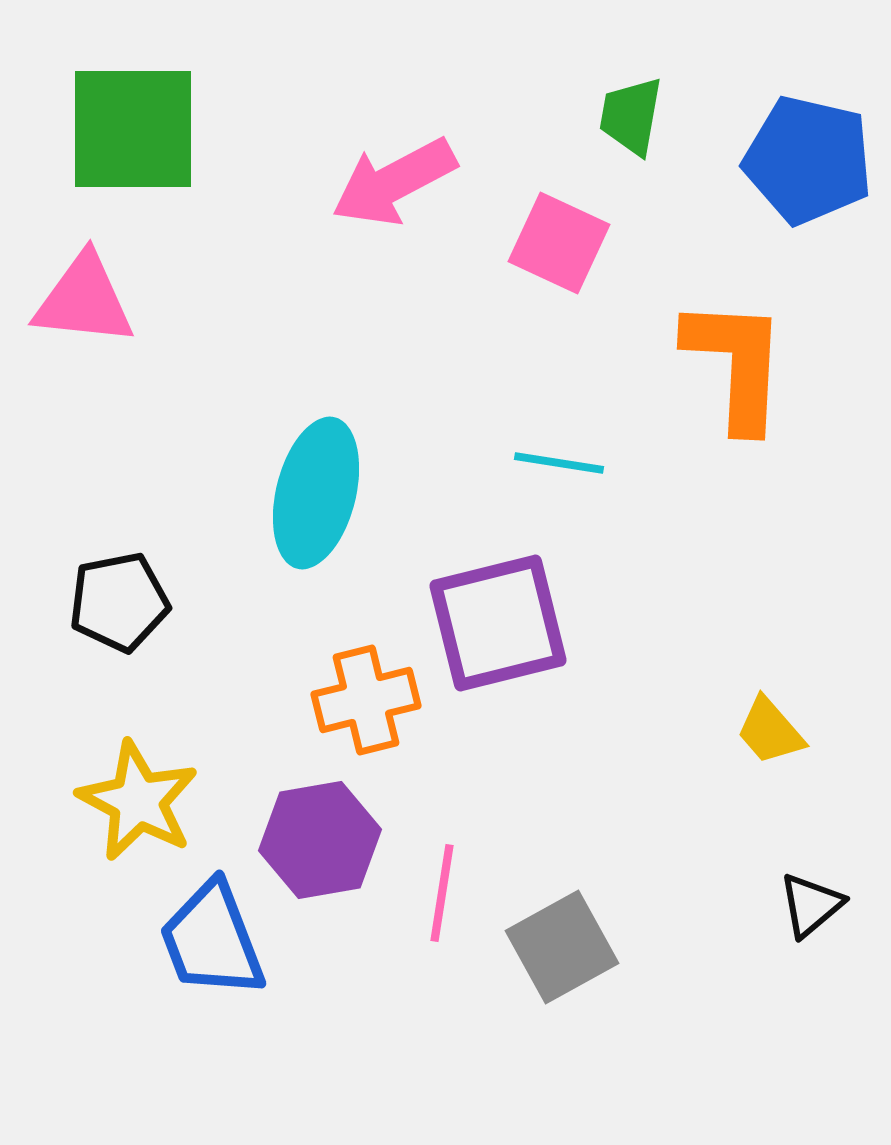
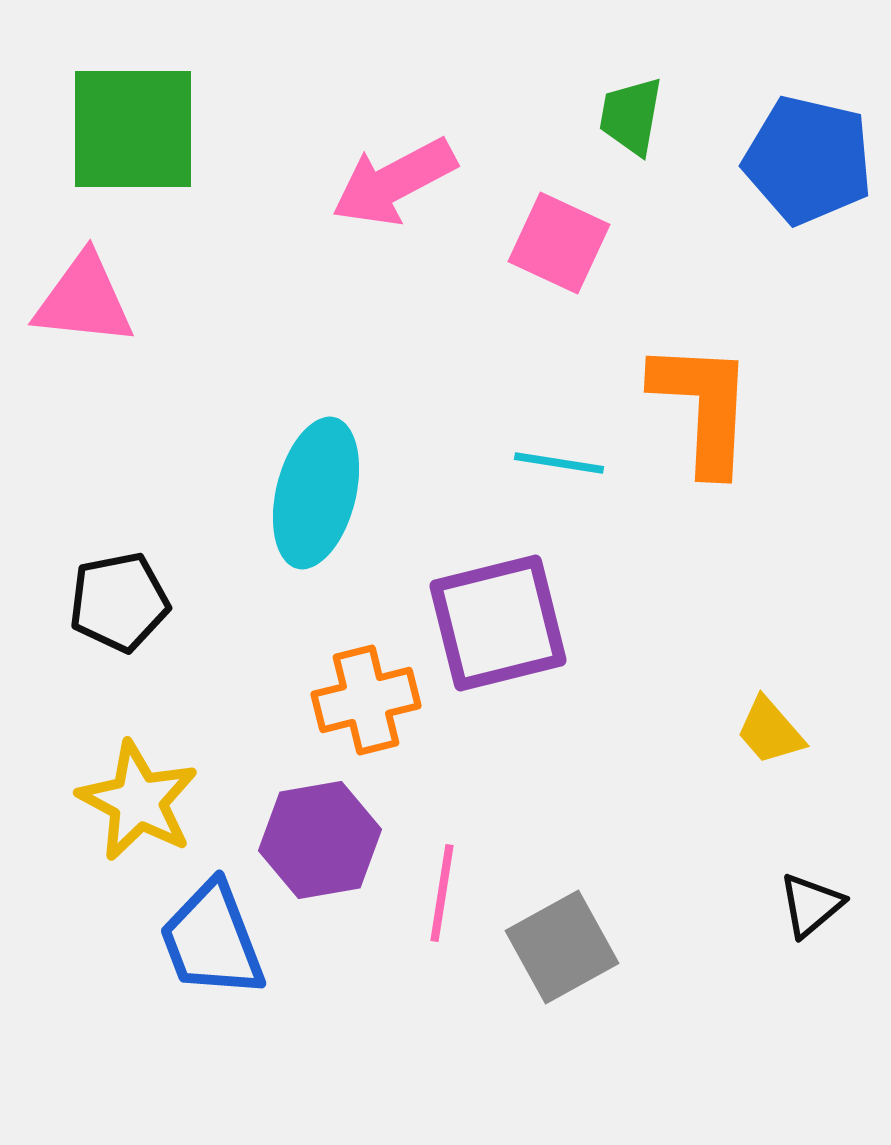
orange L-shape: moved 33 px left, 43 px down
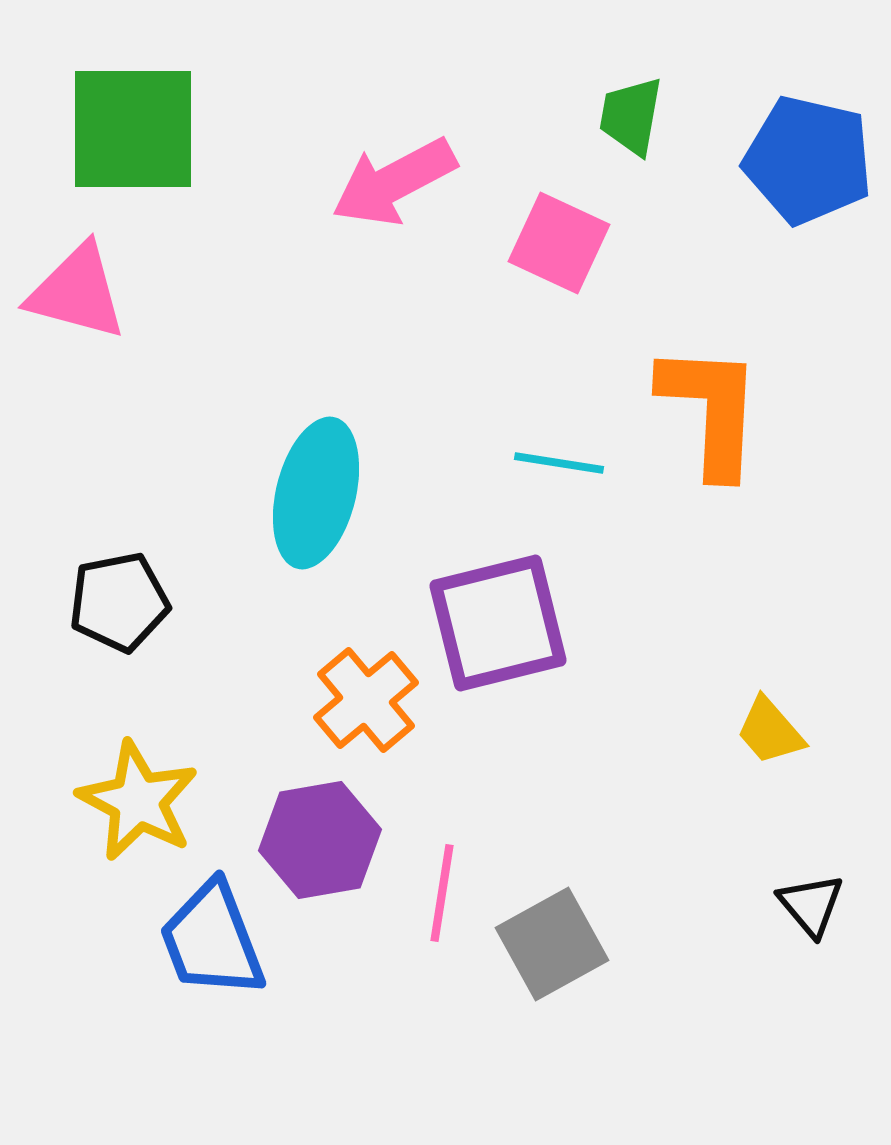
pink triangle: moved 7 px left, 8 px up; rotated 9 degrees clockwise
orange L-shape: moved 8 px right, 3 px down
orange cross: rotated 26 degrees counterclockwise
black triangle: rotated 30 degrees counterclockwise
gray square: moved 10 px left, 3 px up
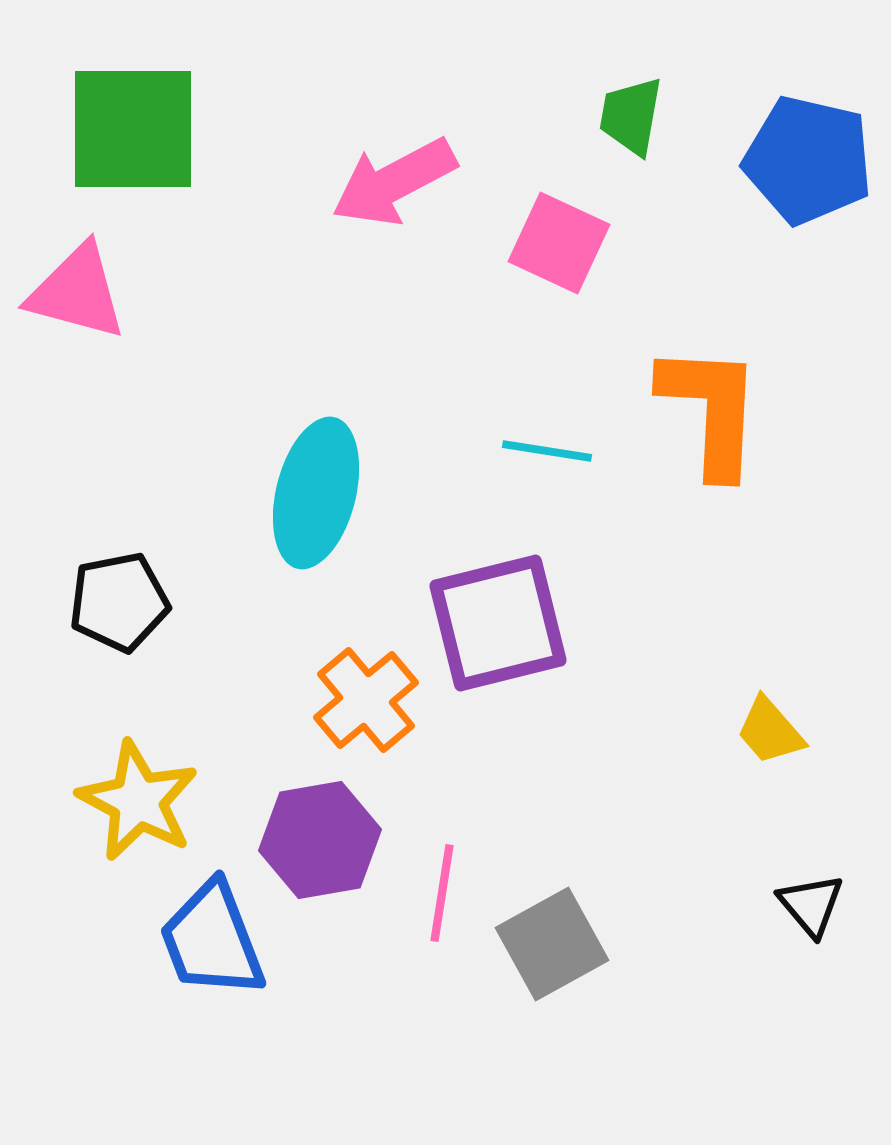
cyan line: moved 12 px left, 12 px up
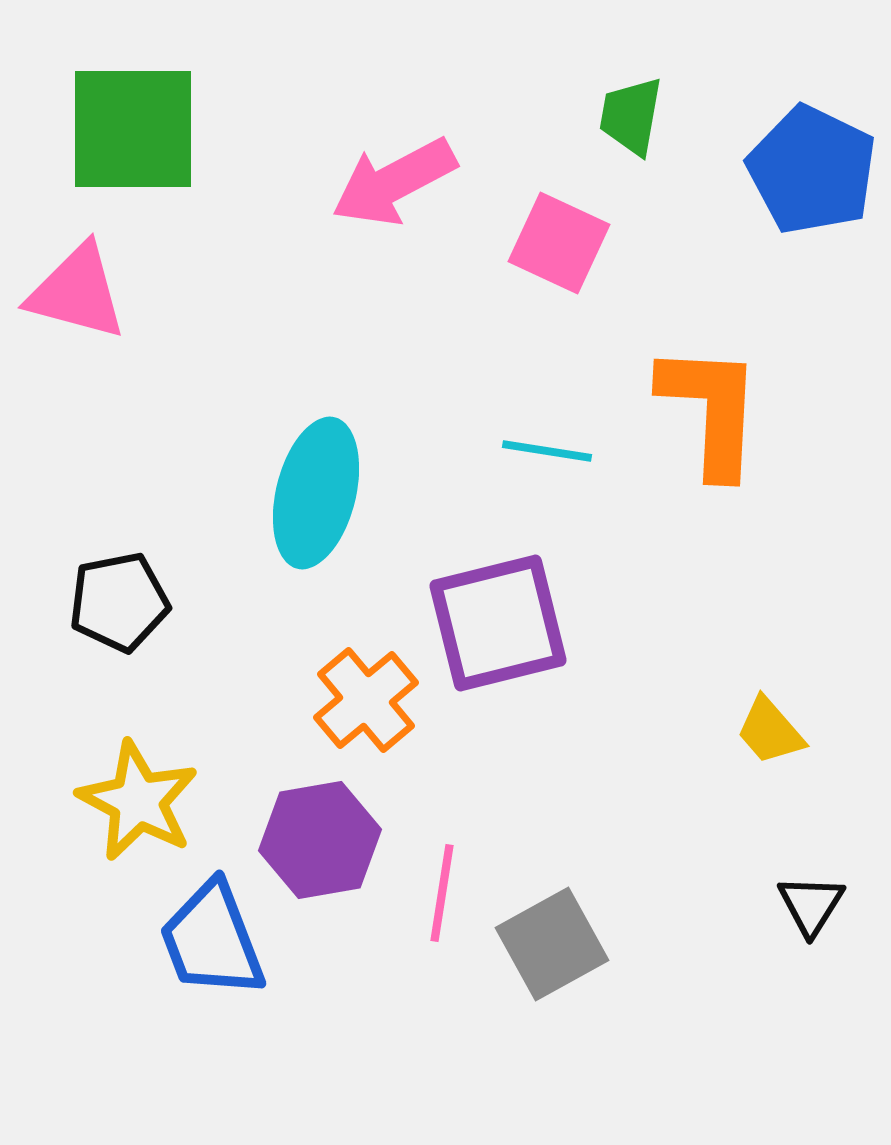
blue pentagon: moved 4 px right, 10 px down; rotated 13 degrees clockwise
black triangle: rotated 12 degrees clockwise
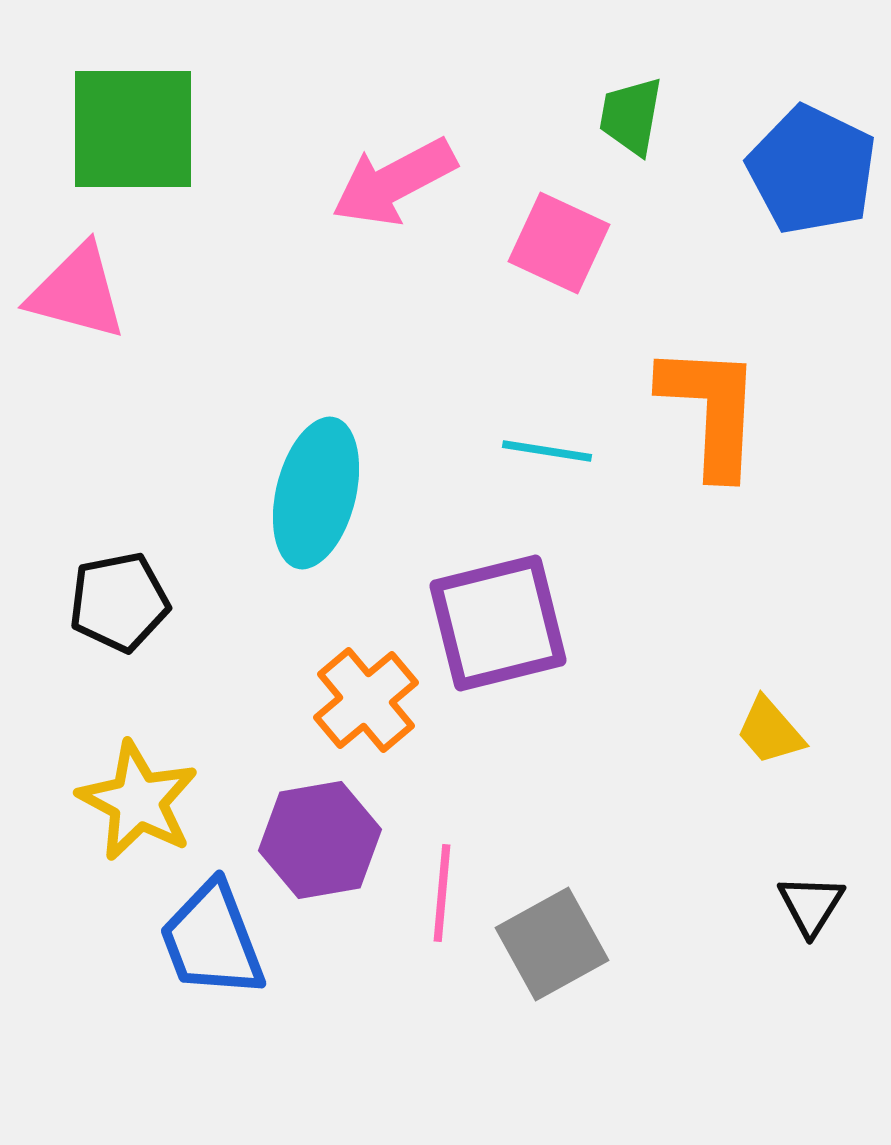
pink line: rotated 4 degrees counterclockwise
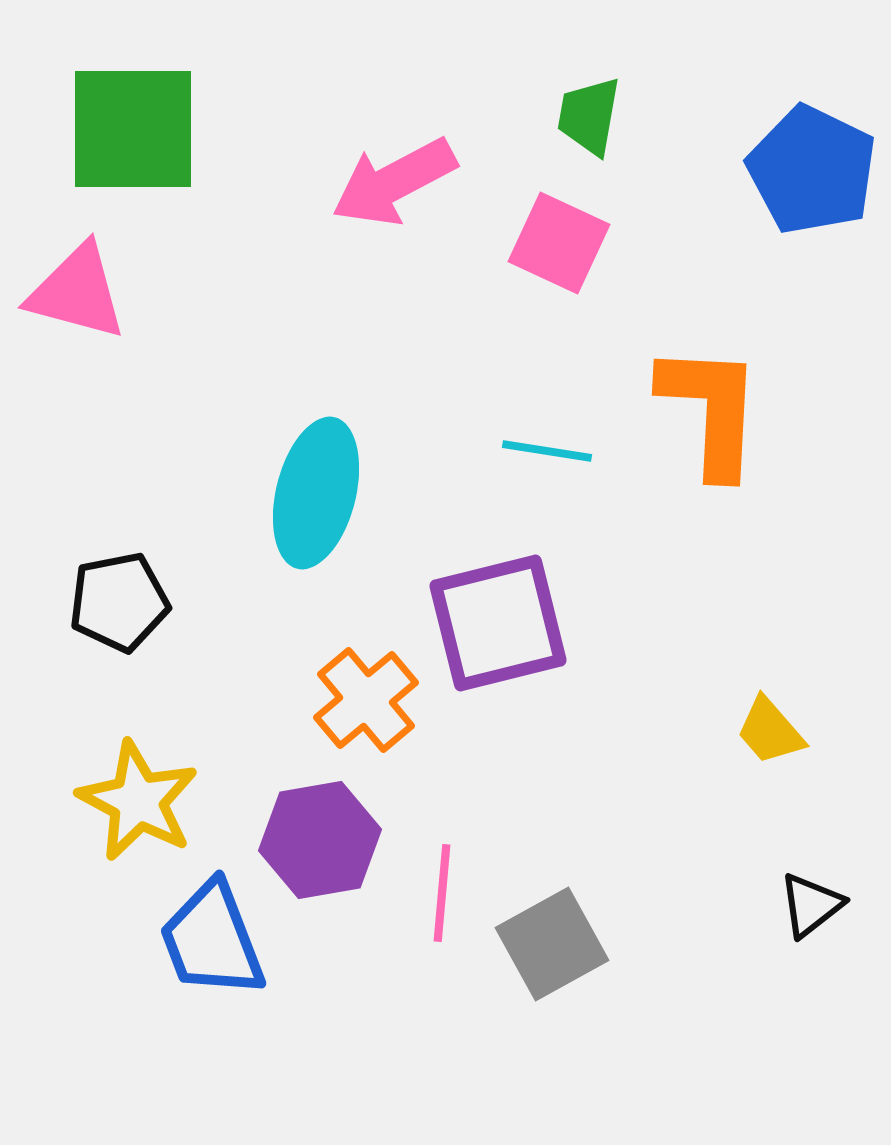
green trapezoid: moved 42 px left
black triangle: rotated 20 degrees clockwise
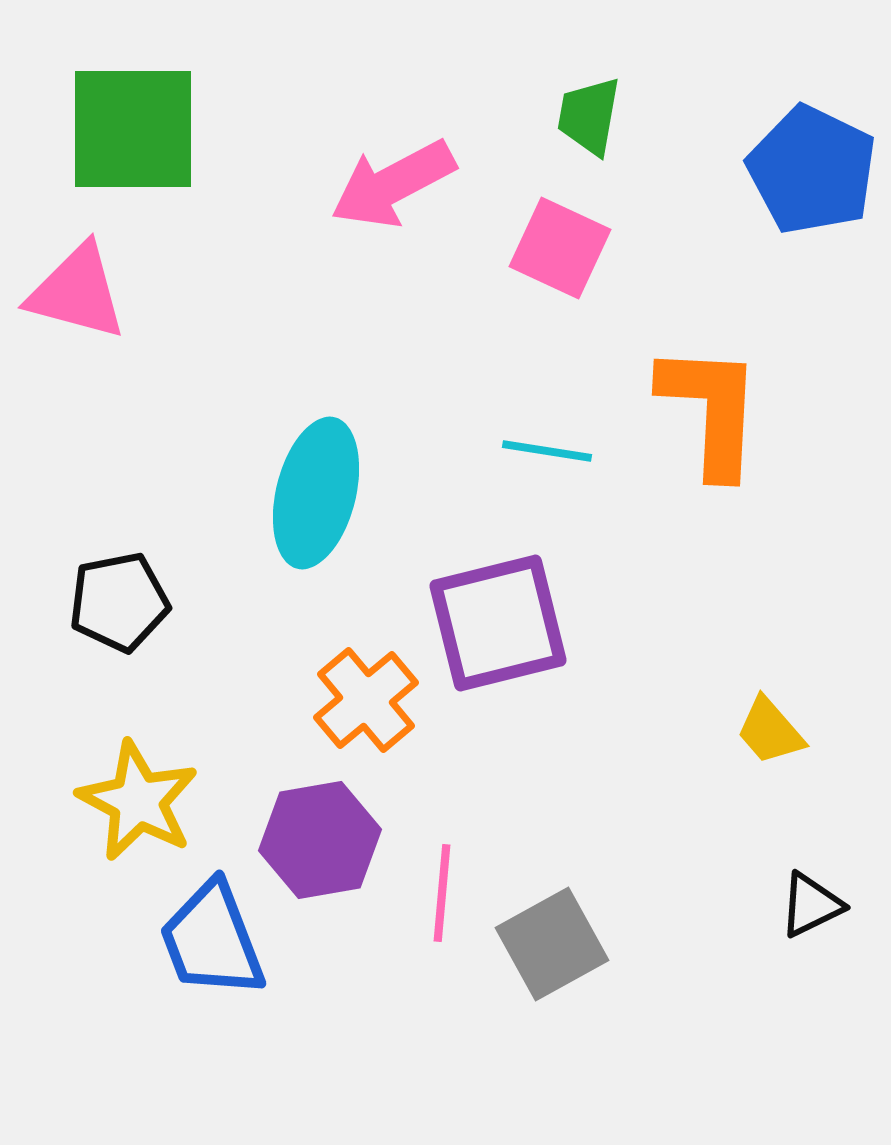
pink arrow: moved 1 px left, 2 px down
pink square: moved 1 px right, 5 px down
black triangle: rotated 12 degrees clockwise
